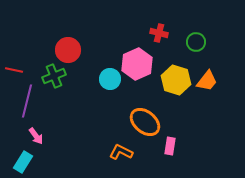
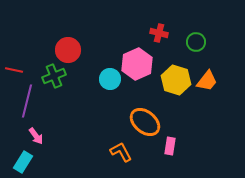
orange L-shape: rotated 35 degrees clockwise
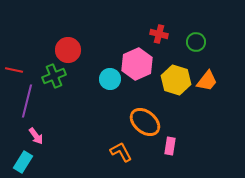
red cross: moved 1 px down
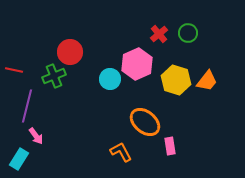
red cross: rotated 36 degrees clockwise
green circle: moved 8 px left, 9 px up
red circle: moved 2 px right, 2 px down
purple line: moved 5 px down
pink rectangle: rotated 18 degrees counterclockwise
cyan rectangle: moved 4 px left, 3 px up
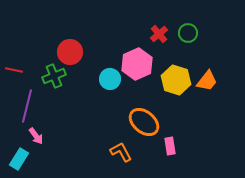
orange ellipse: moved 1 px left
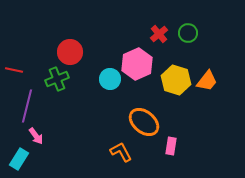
green cross: moved 3 px right, 3 px down
pink rectangle: moved 1 px right; rotated 18 degrees clockwise
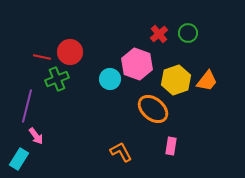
pink hexagon: rotated 16 degrees counterclockwise
red line: moved 28 px right, 13 px up
yellow hexagon: rotated 24 degrees clockwise
orange ellipse: moved 9 px right, 13 px up
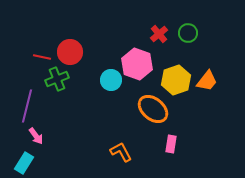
cyan circle: moved 1 px right, 1 px down
pink rectangle: moved 2 px up
cyan rectangle: moved 5 px right, 4 px down
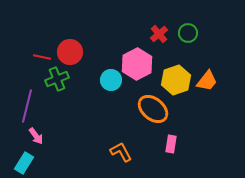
pink hexagon: rotated 12 degrees clockwise
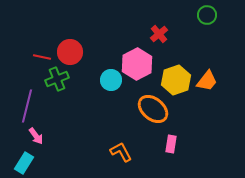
green circle: moved 19 px right, 18 px up
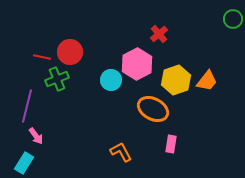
green circle: moved 26 px right, 4 px down
orange ellipse: rotated 12 degrees counterclockwise
